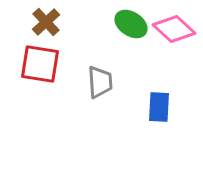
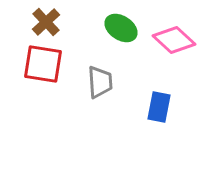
green ellipse: moved 10 px left, 4 px down
pink diamond: moved 11 px down
red square: moved 3 px right
blue rectangle: rotated 8 degrees clockwise
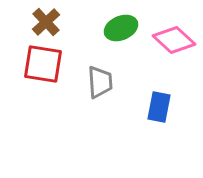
green ellipse: rotated 56 degrees counterclockwise
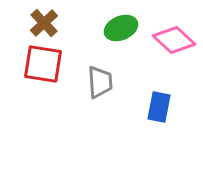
brown cross: moved 2 px left, 1 px down
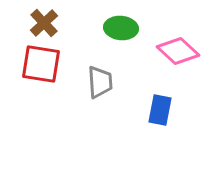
green ellipse: rotated 28 degrees clockwise
pink diamond: moved 4 px right, 11 px down
red square: moved 2 px left
blue rectangle: moved 1 px right, 3 px down
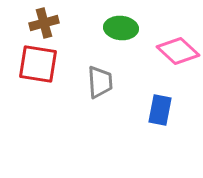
brown cross: rotated 28 degrees clockwise
red square: moved 3 px left
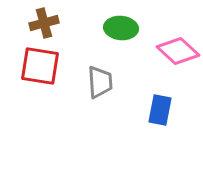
red square: moved 2 px right, 2 px down
